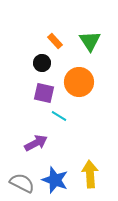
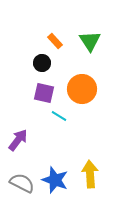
orange circle: moved 3 px right, 7 px down
purple arrow: moved 18 px left, 3 px up; rotated 25 degrees counterclockwise
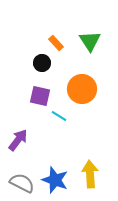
orange rectangle: moved 1 px right, 2 px down
purple square: moved 4 px left, 3 px down
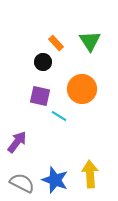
black circle: moved 1 px right, 1 px up
purple arrow: moved 1 px left, 2 px down
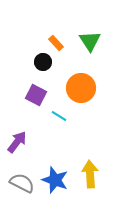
orange circle: moved 1 px left, 1 px up
purple square: moved 4 px left, 1 px up; rotated 15 degrees clockwise
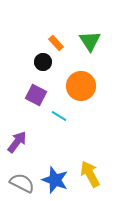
orange circle: moved 2 px up
yellow arrow: rotated 24 degrees counterclockwise
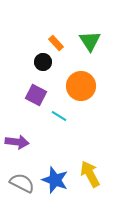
purple arrow: rotated 60 degrees clockwise
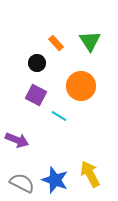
black circle: moved 6 px left, 1 px down
purple arrow: moved 2 px up; rotated 15 degrees clockwise
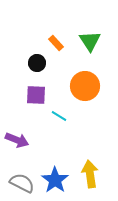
orange circle: moved 4 px right
purple square: rotated 25 degrees counterclockwise
yellow arrow: rotated 20 degrees clockwise
blue star: rotated 16 degrees clockwise
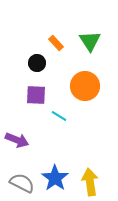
yellow arrow: moved 8 px down
blue star: moved 2 px up
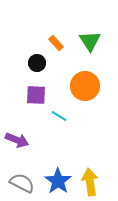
blue star: moved 3 px right, 3 px down
